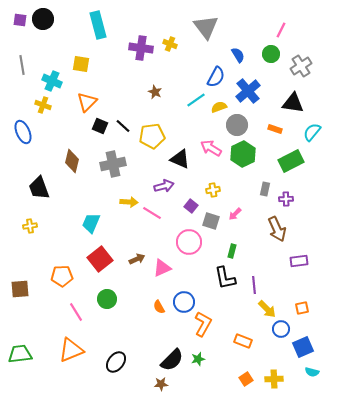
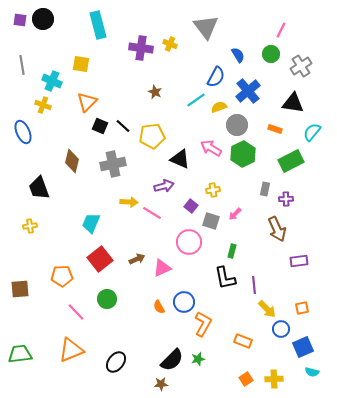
pink line at (76, 312): rotated 12 degrees counterclockwise
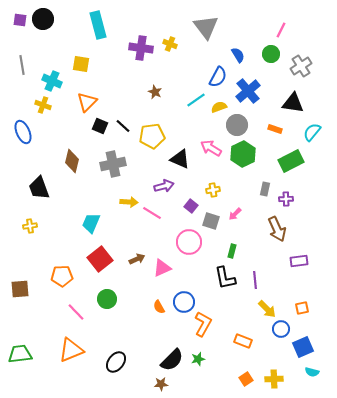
blue semicircle at (216, 77): moved 2 px right
purple line at (254, 285): moved 1 px right, 5 px up
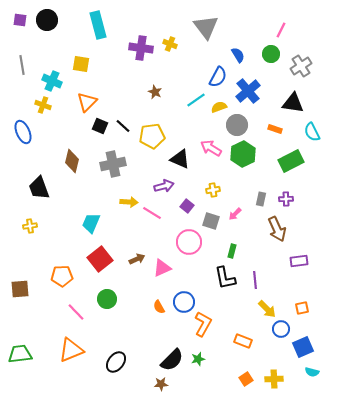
black circle at (43, 19): moved 4 px right, 1 px down
cyan semicircle at (312, 132): rotated 66 degrees counterclockwise
gray rectangle at (265, 189): moved 4 px left, 10 px down
purple square at (191, 206): moved 4 px left
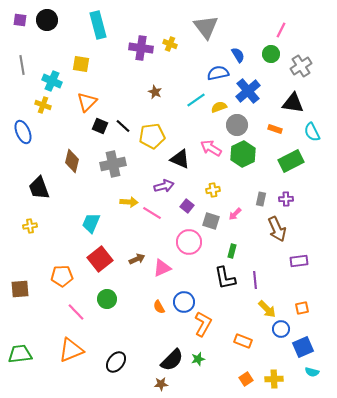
blue semicircle at (218, 77): moved 4 px up; rotated 130 degrees counterclockwise
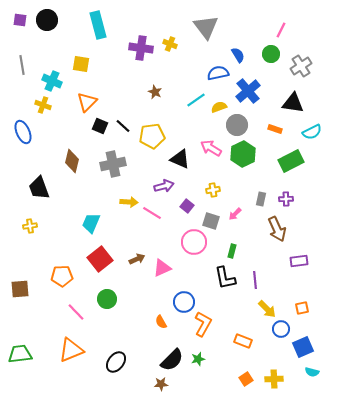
cyan semicircle at (312, 132): rotated 90 degrees counterclockwise
pink circle at (189, 242): moved 5 px right
orange semicircle at (159, 307): moved 2 px right, 15 px down
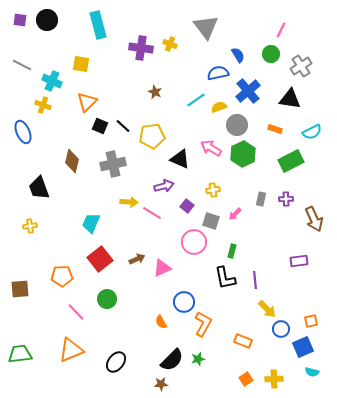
gray line at (22, 65): rotated 54 degrees counterclockwise
black triangle at (293, 103): moved 3 px left, 4 px up
brown arrow at (277, 229): moved 37 px right, 10 px up
orange square at (302, 308): moved 9 px right, 13 px down
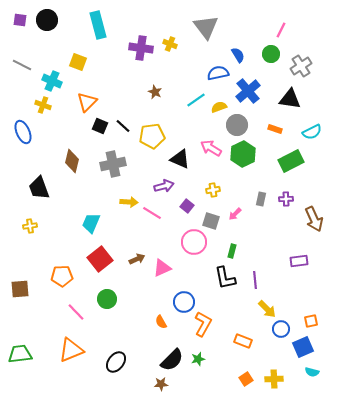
yellow square at (81, 64): moved 3 px left, 2 px up; rotated 12 degrees clockwise
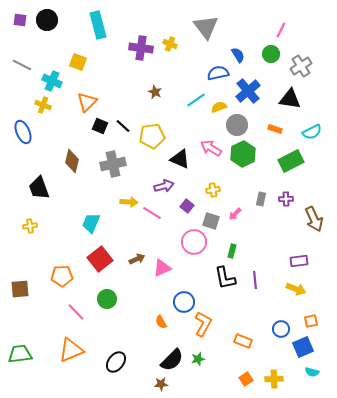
yellow arrow at (267, 309): moved 29 px right, 20 px up; rotated 24 degrees counterclockwise
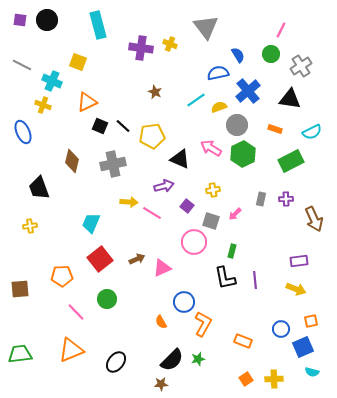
orange triangle at (87, 102): rotated 20 degrees clockwise
